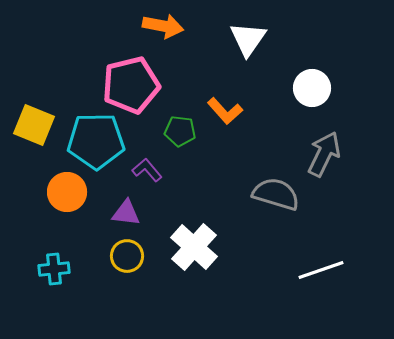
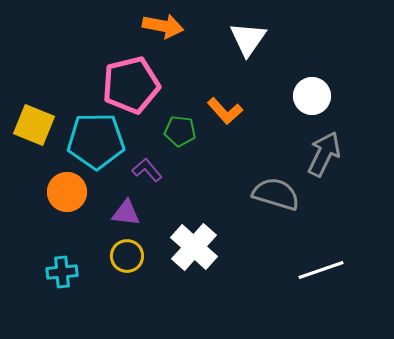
white circle: moved 8 px down
cyan cross: moved 8 px right, 3 px down
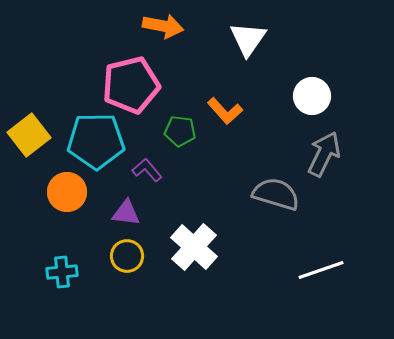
yellow square: moved 5 px left, 10 px down; rotated 30 degrees clockwise
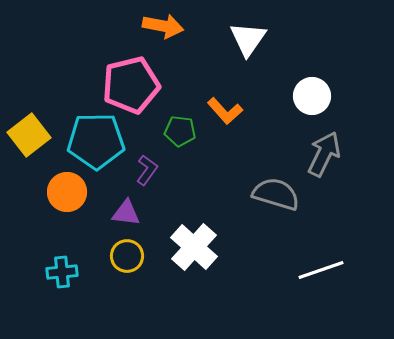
purple L-shape: rotated 76 degrees clockwise
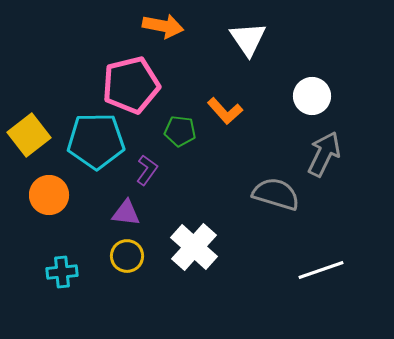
white triangle: rotated 9 degrees counterclockwise
orange circle: moved 18 px left, 3 px down
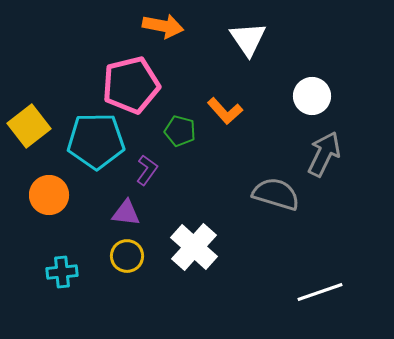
green pentagon: rotated 8 degrees clockwise
yellow square: moved 9 px up
white line: moved 1 px left, 22 px down
